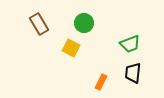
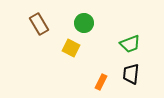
black trapezoid: moved 2 px left, 1 px down
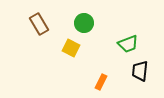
green trapezoid: moved 2 px left
black trapezoid: moved 9 px right, 3 px up
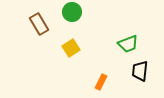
green circle: moved 12 px left, 11 px up
yellow square: rotated 30 degrees clockwise
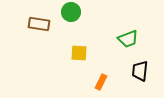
green circle: moved 1 px left
brown rectangle: rotated 50 degrees counterclockwise
green trapezoid: moved 5 px up
yellow square: moved 8 px right, 5 px down; rotated 36 degrees clockwise
